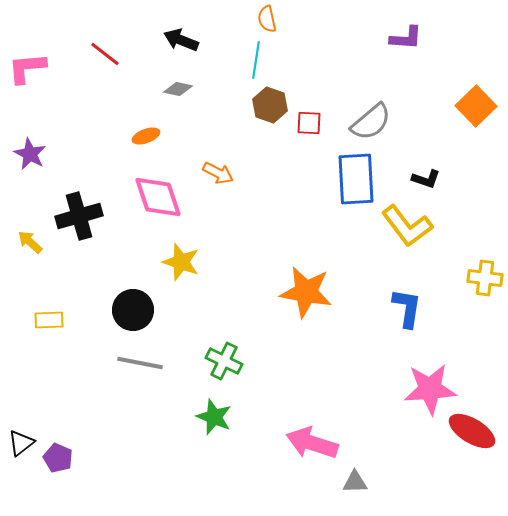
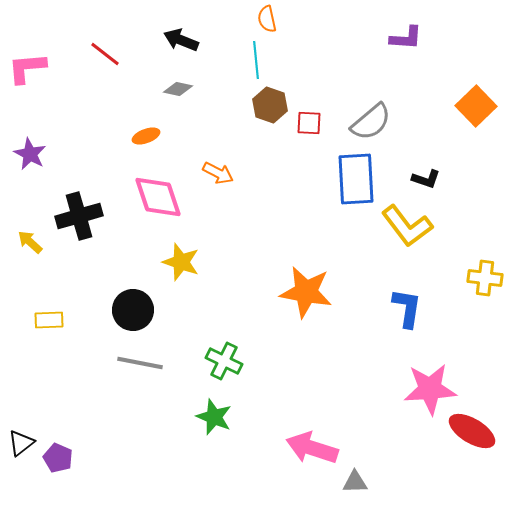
cyan line: rotated 15 degrees counterclockwise
pink arrow: moved 5 px down
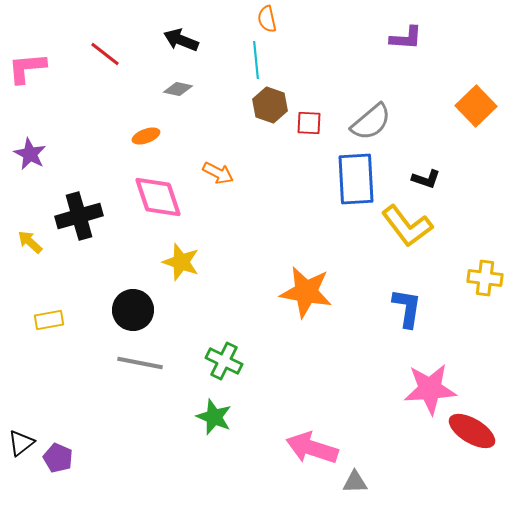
yellow rectangle: rotated 8 degrees counterclockwise
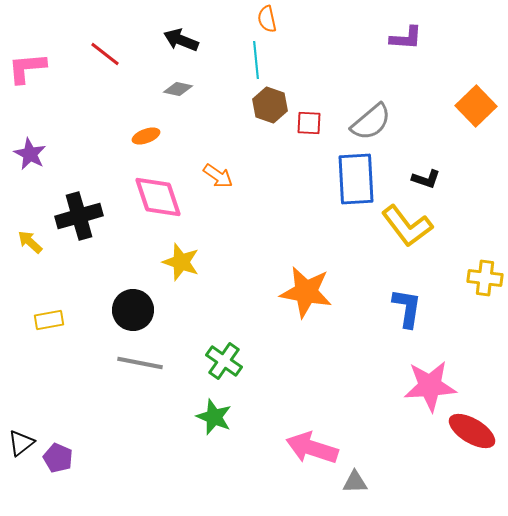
orange arrow: moved 3 px down; rotated 8 degrees clockwise
green cross: rotated 9 degrees clockwise
pink star: moved 3 px up
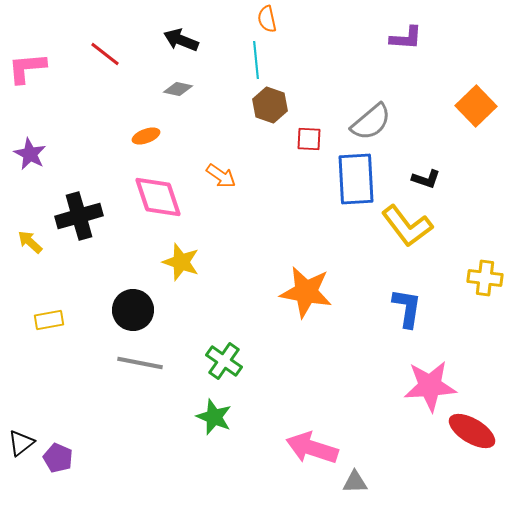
red square: moved 16 px down
orange arrow: moved 3 px right
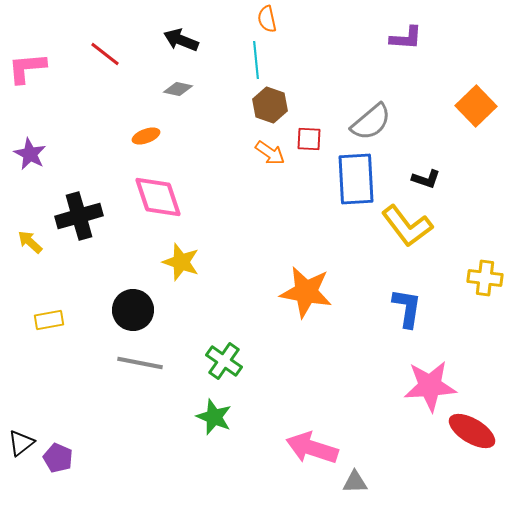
orange arrow: moved 49 px right, 23 px up
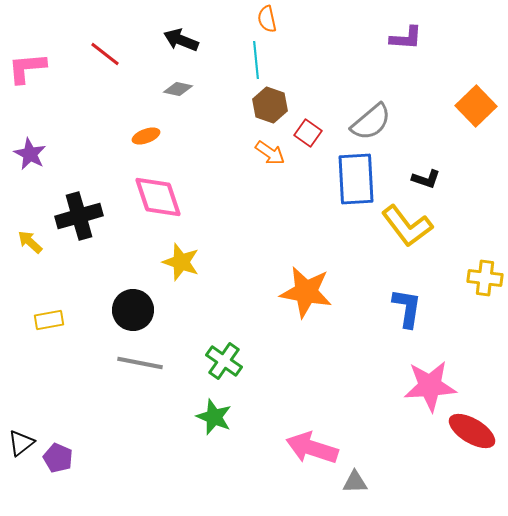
red square: moved 1 px left, 6 px up; rotated 32 degrees clockwise
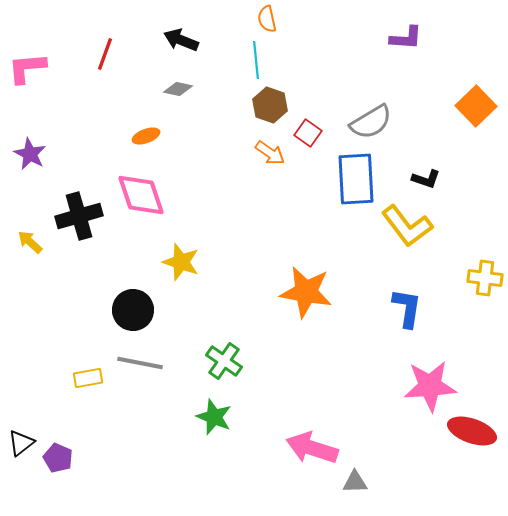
red line: rotated 72 degrees clockwise
gray semicircle: rotated 9 degrees clockwise
pink diamond: moved 17 px left, 2 px up
yellow rectangle: moved 39 px right, 58 px down
red ellipse: rotated 12 degrees counterclockwise
